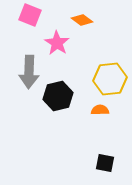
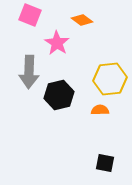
black hexagon: moved 1 px right, 1 px up
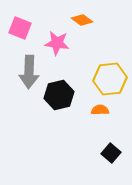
pink square: moved 10 px left, 13 px down
pink star: rotated 25 degrees counterclockwise
black square: moved 6 px right, 10 px up; rotated 30 degrees clockwise
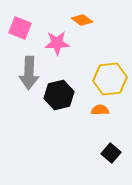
pink star: rotated 10 degrees counterclockwise
gray arrow: moved 1 px down
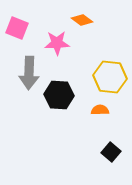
pink square: moved 3 px left
yellow hexagon: moved 2 px up; rotated 12 degrees clockwise
black hexagon: rotated 16 degrees clockwise
black square: moved 1 px up
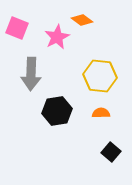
pink star: moved 6 px up; rotated 25 degrees counterclockwise
gray arrow: moved 2 px right, 1 px down
yellow hexagon: moved 10 px left, 1 px up
black hexagon: moved 2 px left, 16 px down; rotated 12 degrees counterclockwise
orange semicircle: moved 1 px right, 3 px down
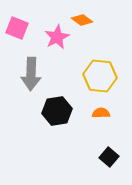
black square: moved 2 px left, 5 px down
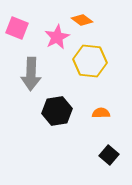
yellow hexagon: moved 10 px left, 15 px up
black square: moved 2 px up
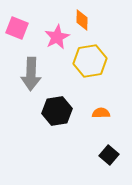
orange diamond: rotated 55 degrees clockwise
yellow hexagon: rotated 16 degrees counterclockwise
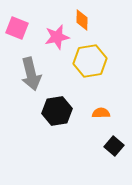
pink star: rotated 15 degrees clockwise
gray arrow: rotated 16 degrees counterclockwise
black square: moved 5 px right, 9 px up
